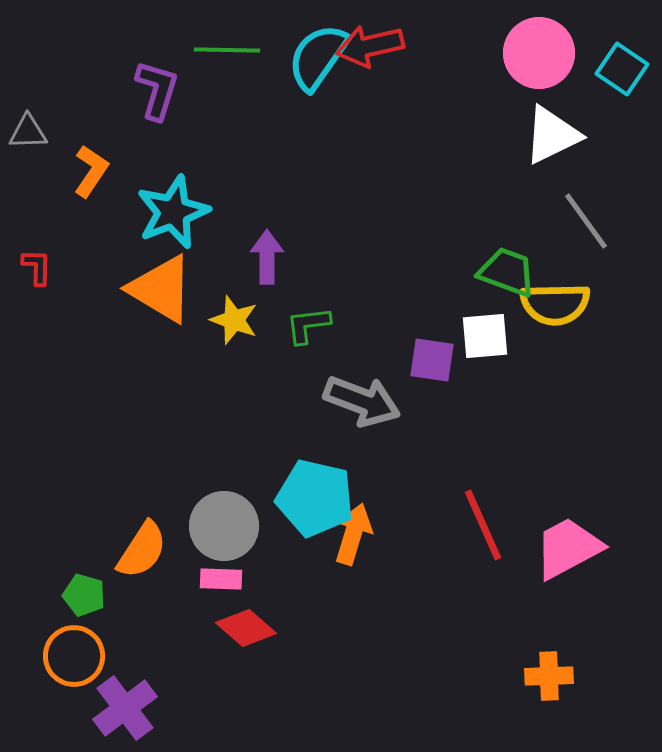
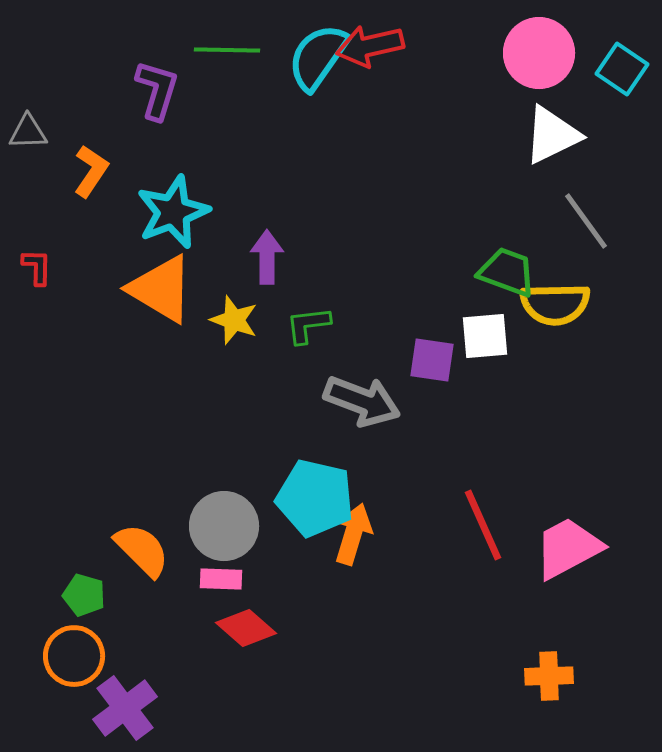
orange semicircle: rotated 78 degrees counterclockwise
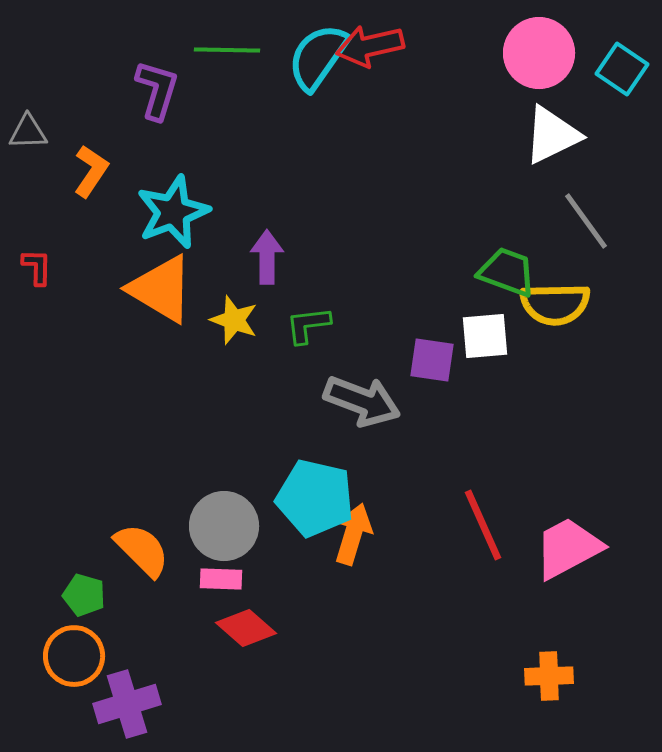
purple cross: moved 2 px right, 4 px up; rotated 20 degrees clockwise
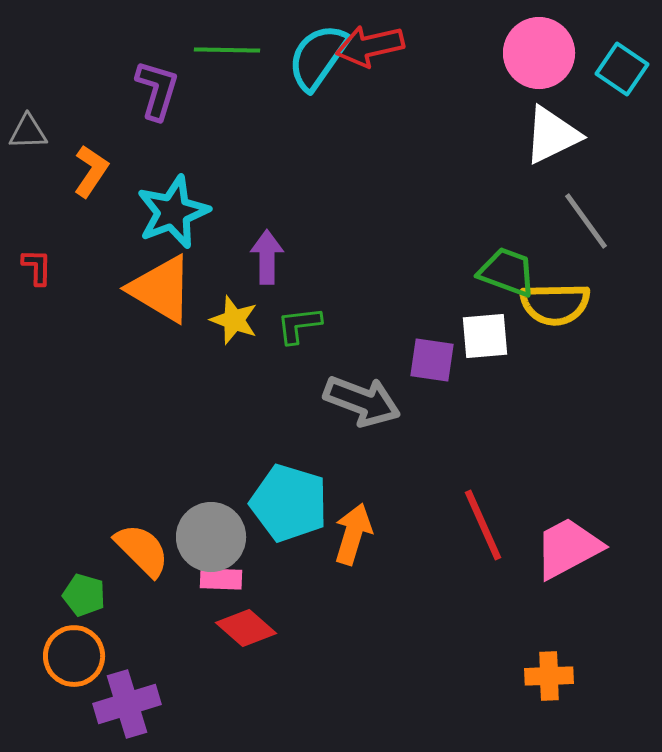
green L-shape: moved 9 px left
cyan pentagon: moved 26 px left, 5 px down; rotated 4 degrees clockwise
gray circle: moved 13 px left, 11 px down
